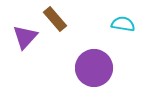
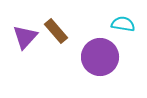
brown rectangle: moved 1 px right, 12 px down
purple circle: moved 6 px right, 11 px up
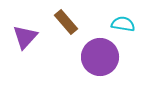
brown rectangle: moved 10 px right, 9 px up
